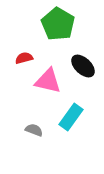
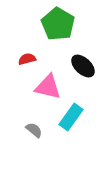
red semicircle: moved 3 px right, 1 px down
pink triangle: moved 6 px down
gray semicircle: rotated 18 degrees clockwise
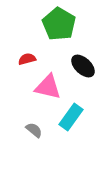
green pentagon: moved 1 px right
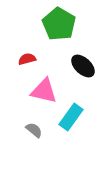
pink triangle: moved 4 px left, 4 px down
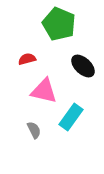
green pentagon: rotated 8 degrees counterclockwise
gray semicircle: rotated 24 degrees clockwise
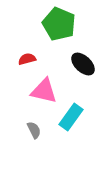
black ellipse: moved 2 px up
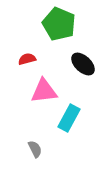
pink triangle: rotated 20 degrees counterclockwise
cyan rectangle: moved 2 px left, 1 px down; rotated 8 degrees counterclockwise
gray semicircle: moved 1 px right, 19 px down
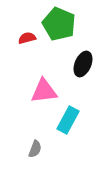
red semicircle: moved 21 px up
black ellipse: rotated 70 degrees clockwise
cyan rectangle: moved 1 px left, 2 px down
gray semicircle: rotated 48 degrees clockwise
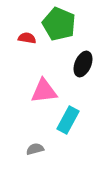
red semicircle: rotated 24 degrees clockwise
gray semicircle: rotated 126 degrees counterclockwise
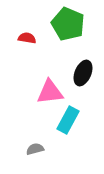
green pentagon: moved 9 px right
black ellipse: moved 9 px down
pink triangle: moved 6 px right, 1 px down
